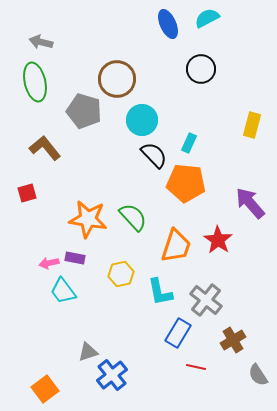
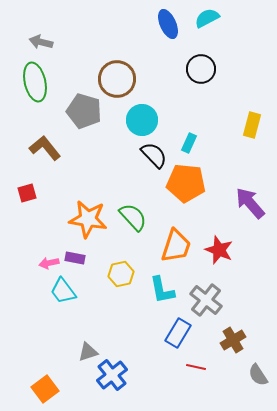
red star: moved 1 px right, 10 px down; rotated 12 degrees counterclockwise
cyan L-shape: moved 2 px right, 2 px up
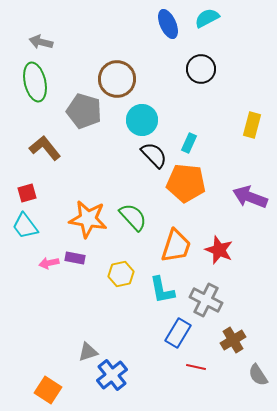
purple arrow: moved 6 px up; rotated 28 degrees counterclockwise
cyan trapezoid: moved 38 px left, 65 px up
gray cross: rotated 12 degrees counterclockwise
orange square: moved 3 px right, 1 px down; rotated 20 degrees counterclockwise
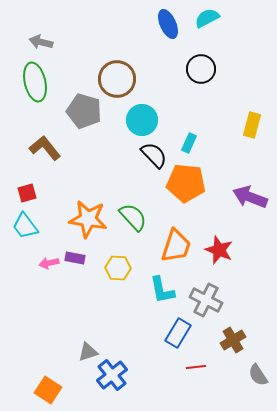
yellow hexagon: moved 3 px left, 6 px up; rotated 15 degrees clockwise
red line: rotated 18 degrees counterclockwise
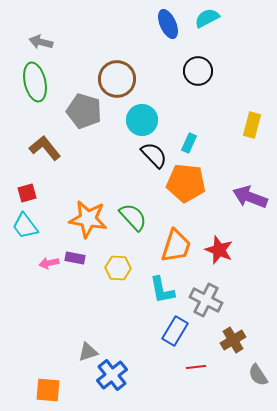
black circle: moved 3 px left, 2 px down
blue rectangle: moved 3 px left, 2 px up
orange square: rotated 28 degrees counterclockwise
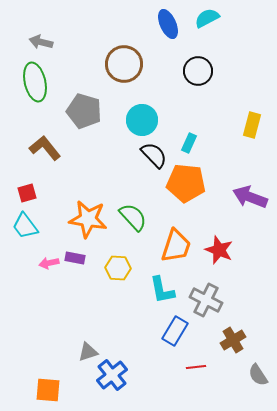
brown circle: moved 7 px right, 15 px up
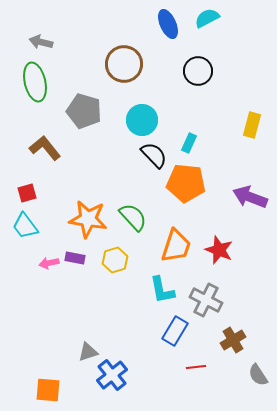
yellow hexagon: moved 3 px left, 8 px up; rotated 20 degrees counterclockwise
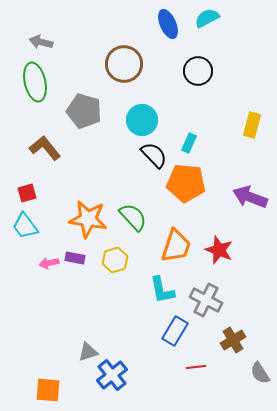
gray semicircle: moved 2 px right, 2 px up
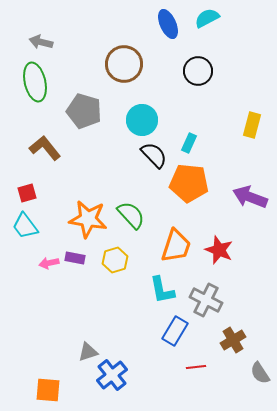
orange pentagon: moved 3 px right
green semicircle: moved 2 px left, 2 px up
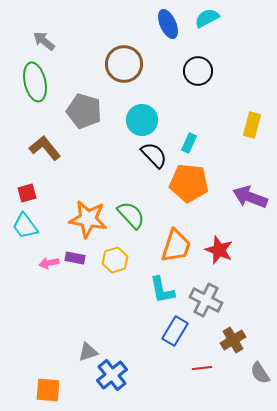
gray arrow: moved 3 px right, 1 px up; rotated 25 degrees clockwise
red line: moved 6 px right, 1 px down
